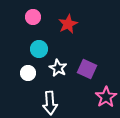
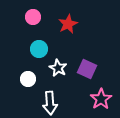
white circle: moved 6 px down
pink star: moved 5 px left, 2 px down
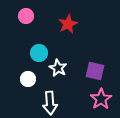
pink circle: moved 7 px left, 1 px up
cyan circle: moved 4 px down
purple square: moved 8 px right, 2 px down; rotated 12 degrees counterclockwise
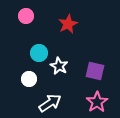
white star: moved 1 px right, 2 px up
white circle: moved 1 px right
pink star: moved 4 px left, 3 px down
white arrow: rotated 120 degrees counterclockwise
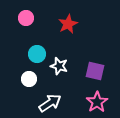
pink circle: moved 2 px down
cyan circle: moved 2 px left, 1 px down
white star: rotated 12 degrees counterclockwise
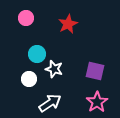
white star: moved 5 px left, 3 px down
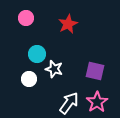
white arrow: moved 19 px right; rotated 20 degrees counterclockwise
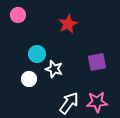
pink circle: moved 8 px left, 3 px up
purple square: moved 2 px right, 9 px up; rotated 24 degrees counterclockwise
pink star: rotated 30 degrees clockwise
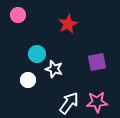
white circle: moved 1 px left, 1 px down
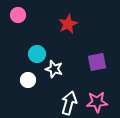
white arrow: rotated 20 degrees counterclockwise
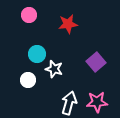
pink circle: moved 11 px right
red star: rotated 18 degrees clockwise
purple square: moved 1 px left; rotated 30 degrees counterclockwise
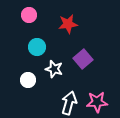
cyan circle: moved 7 px up
purple square: moved 13 px left, 3 px up
